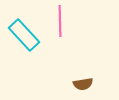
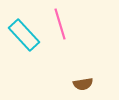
pink line: moved 3 px down; rotated 16 degrees counterclockwise
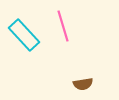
pink line: moved 3 px right, 2 px down
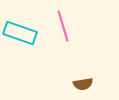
cyan rectangle: moved 4 px left, 2 px up; rotated 28 degrees counterclockwise
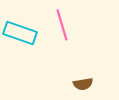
pink line: moved 1 px left, 1 px up
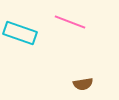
pink line: moved 8 px right, 3 px up; rotated 52 degrees counterclockwise
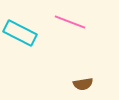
cyan rectangle: rotated 8 degrees clockwise
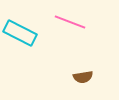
brown semicircle: moved 7 px up
